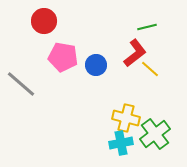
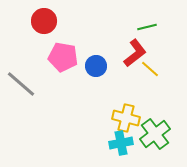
blue circle: moved 1 px down
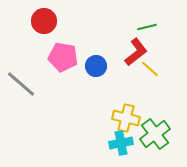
red L-shape: moved 1 px right, 1 px up
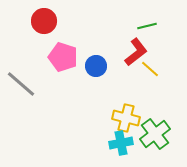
green line: moved 1 px up
pink pentagon: rotated 8 degrees clockwise
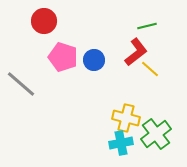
blue circle: moved 2 px left, 6 px up
green cross: moved 1 px right
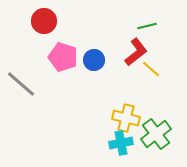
yellow line: moved 1 px right
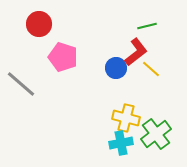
red circle: moved 5 px left, 3 px down
blue circle: moved 22 px right, 8 px down
